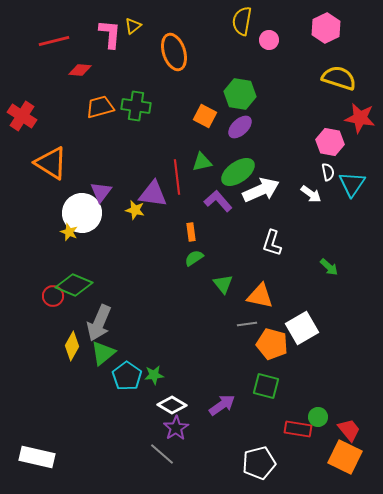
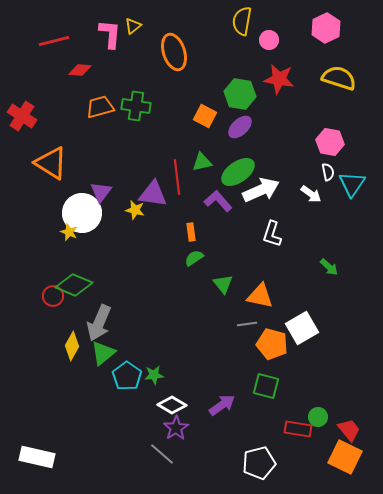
red star at (360, 118): moved 81 px left, 39 px up
white L-shape at (272, 243): moved 9 px up
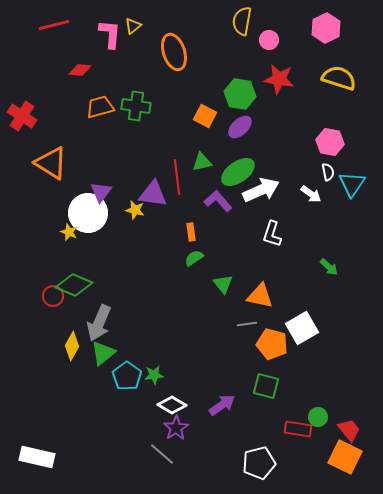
red line at (54, 41): moved 16 px up
white circle at (82, 213): moved 6 px right
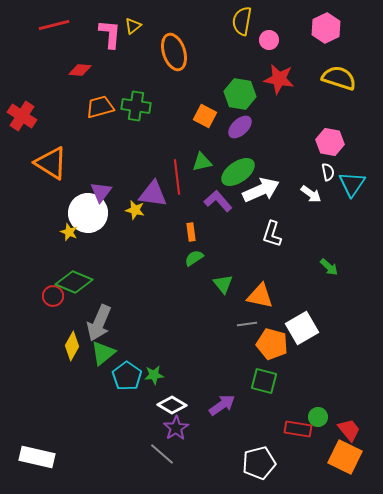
green diamond at (74, 285): moved 3 px up
green square at (266, 386): moved 2 px left, 5 px up
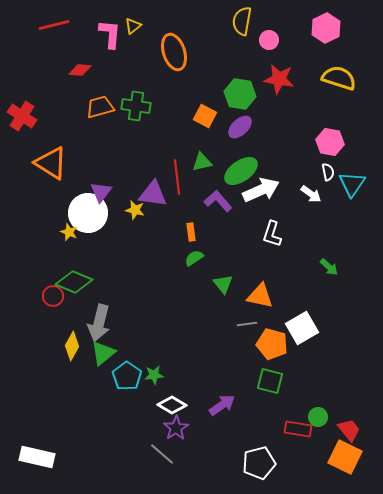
green ellipse at (238, 172): moved 3 px right, 1 px up
gray arrow at (99, 323): rotated 9 degrees counterclockwise
green square at (264, 381): moved 6 px right
